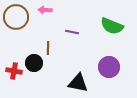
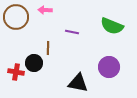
red cross: moved 2 px right, 1 px down
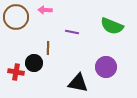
purple circle: moved 3 px left
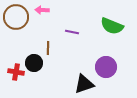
pink arrow: moved 3 px left
black triangle: moved 6 px right, 1 px down; rotated 30 degrees counterclockwise
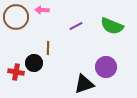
purple line: moved 4 px right, 6 px up; rotated 40 degrees counterclockwise
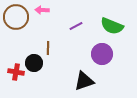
purple circle: moved 4 px left, 13 px up
black triangle: moved 3 px up
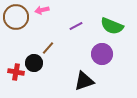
pink arrow: rotated 16 degrees counterclockwise
brown line: rotated 40 degrees clockwise
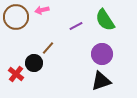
green semicircle: moved 7 px left, 6 px up; rotated 35 degrees clockwise
red cross: moved 2 px down; rotated 28 degrees clockwise
black triangle: moved 17 px right
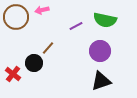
green semicircle: rotated 45 degrees counterclockwise
purple circle: moved 2 px left, 3 px up
red cross: moved 3 px left
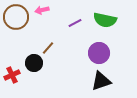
purple line: moved 1 px left, 3 px up
purple circle: moved 1 px left, 2 px down
red cross: moved 1 px left, 1 px down; rotated 28 degrees clockwise
